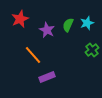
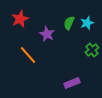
green semicircle: moved 1 px right, 2 px up
purple star: moved 4 px down
orange line: moved 5 px left
purple rectangle: moved 25 px right, 6 px down
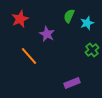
green semicircle: moved 7 px up
orange line: moved 1 px right, 1 px down
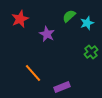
green semicircle: rotated 24 degrees clockwise
green cross: moved 1 px left, 2 px down
orange line: moved 4 px right, 17 px down
purple rectangle: moved 10 px left, 4 px down
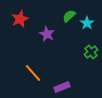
cyan star: rotated 16 degrees counterclockwise
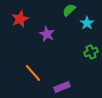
green semicircle: moved 6 px up
green cross: rotated 16 degrees clockwise
